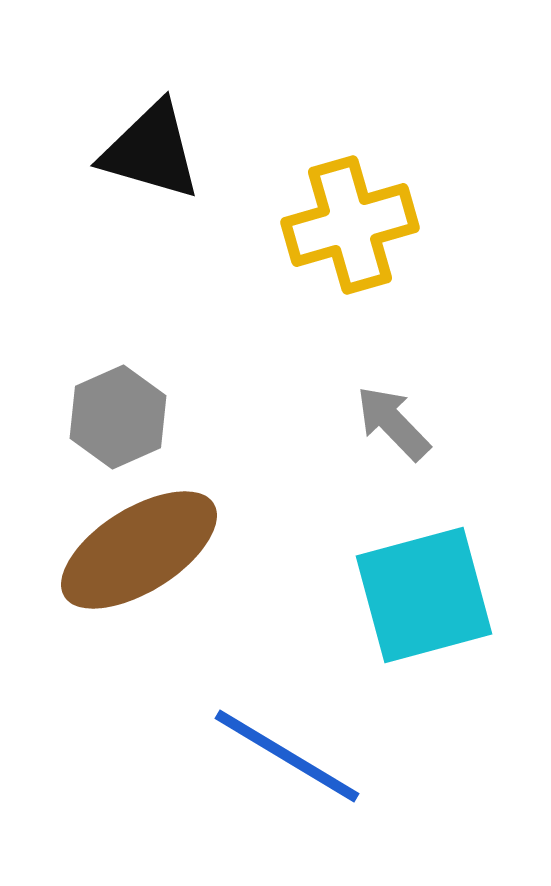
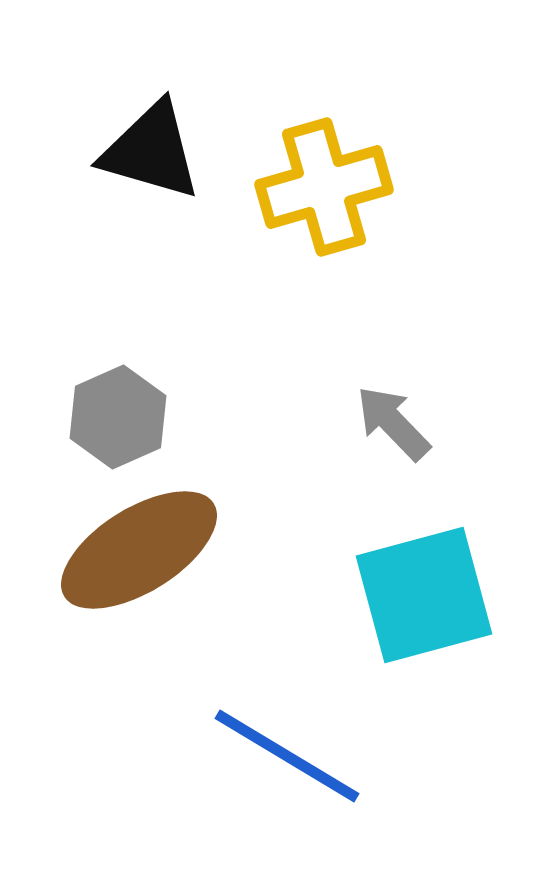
yellow cross: moved 26 px left, 38 px up
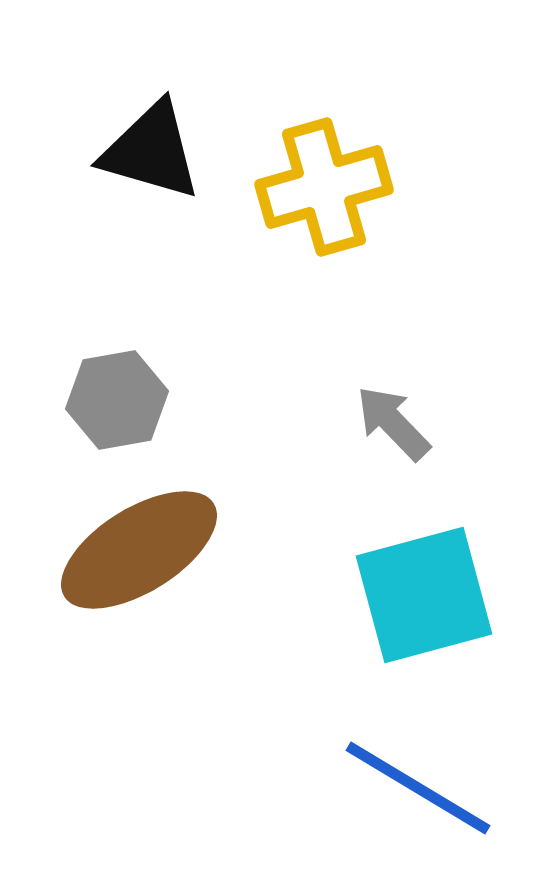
gray hexagon: moved 1 px left, 17 px up; rotated 14 degrees clockwise
blue line: moved 131 px right, 32 px down
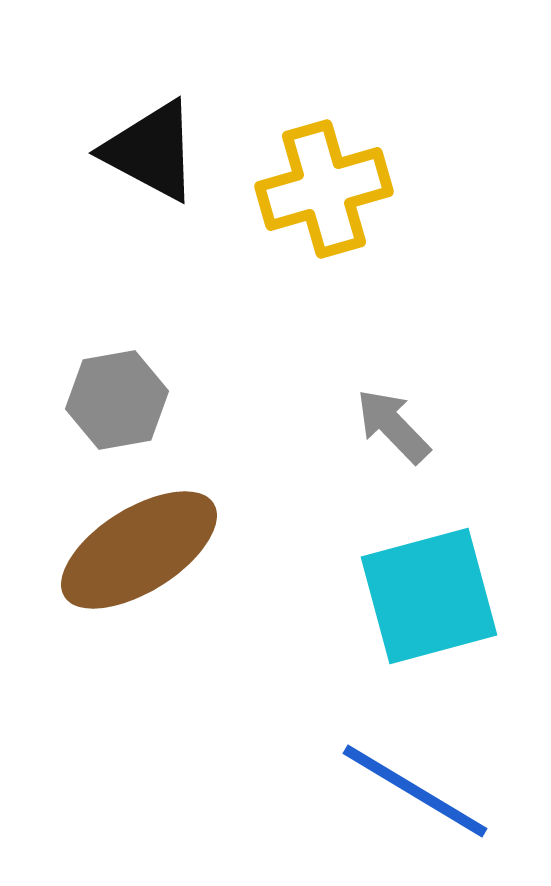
black triangle: rotated 12 degrees clockwise
yellow cross: moved 2 px down
gray arrow: moved 3 px down
cyan square: moved 5 px right, 1 px down
blue line: moved 3 px left, 3 px down
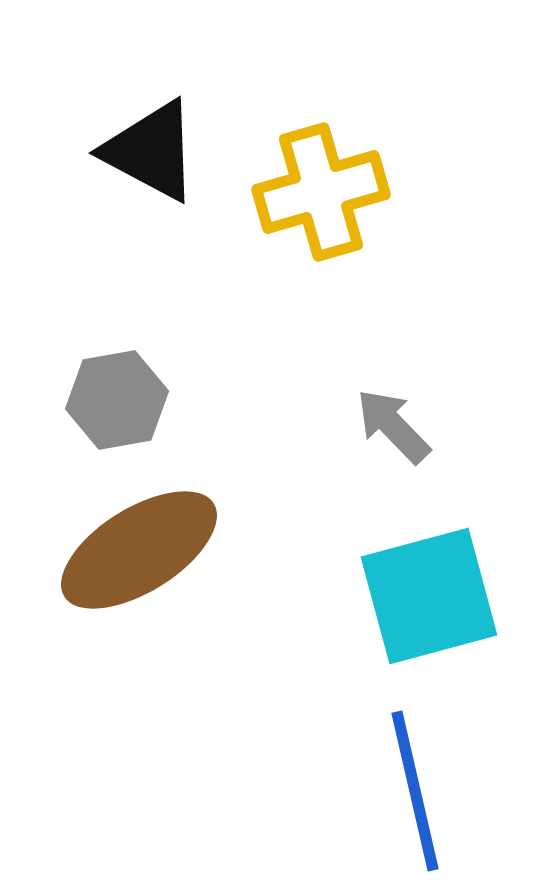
yellow cross: moved 3 px left, 3 px down
blue line: rotated 46 degrees clockwise
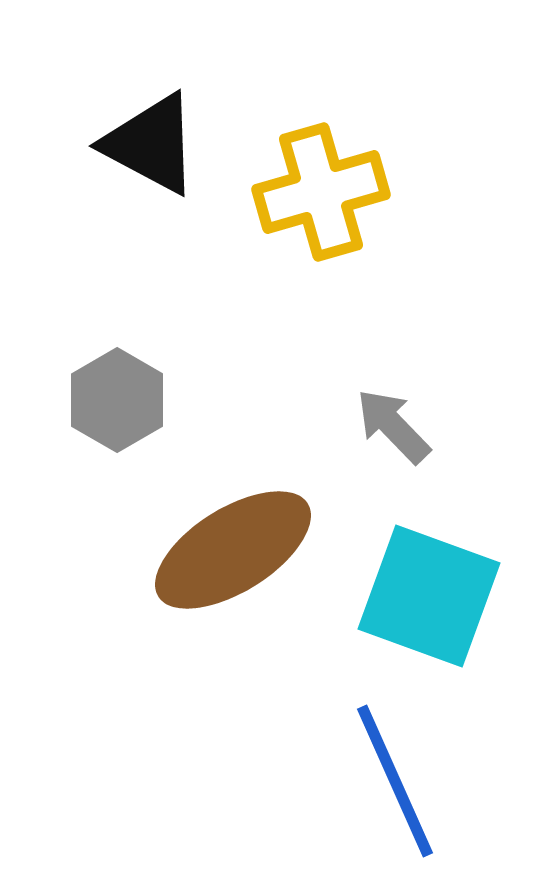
black triangle: moved 7 px up
gray hexagon: rotated 20 degrees counterclockwise
brown ellipse: moved 94 px right
cyan square: rotated 35 degrees clockwise
blue line: moved 20 px left, 10 px up; rotated 11 degrees counterclockwise
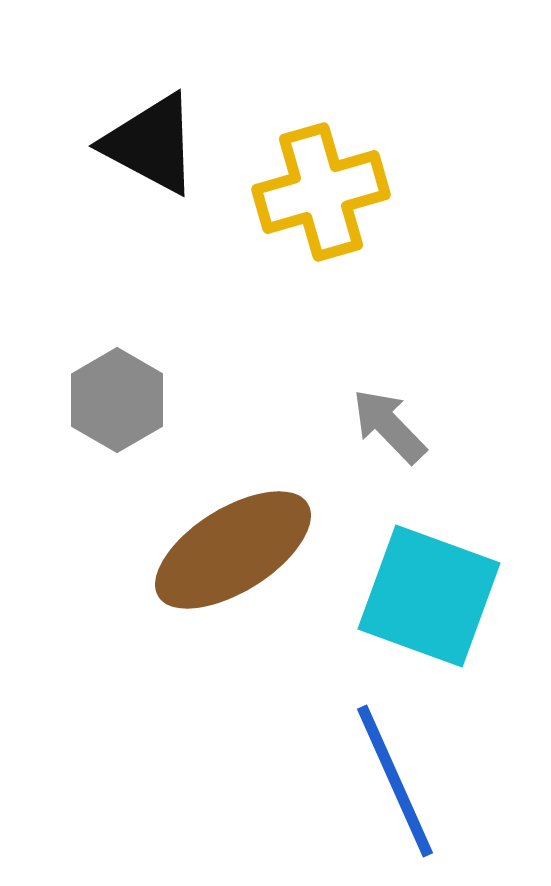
gray arrow: moved 4 px left
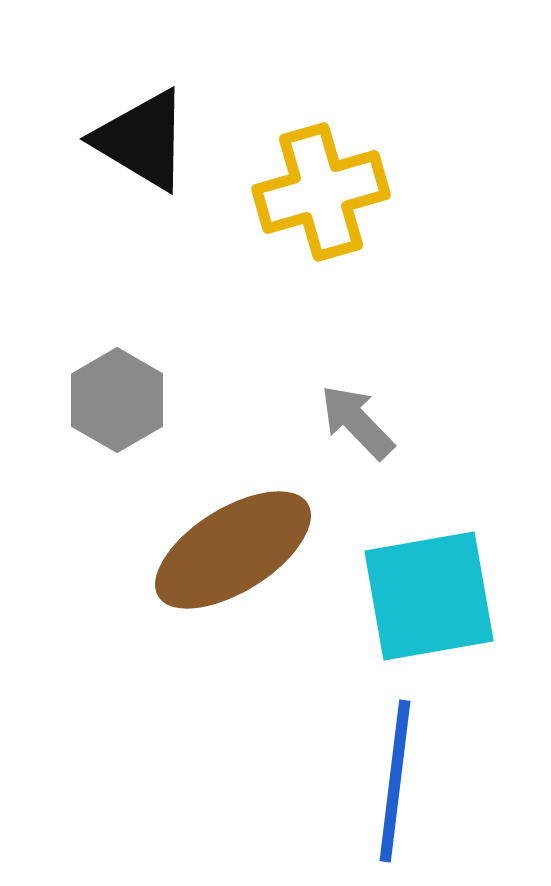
black triangle: moved 9 px left, 4 px up; rotated 3 degrees clockwise
gray arrow: moved 32 px left, 4 px up
cyan square: rotated 30 degrees counterclockwise
blue line: rotated 31 degrees clockwise
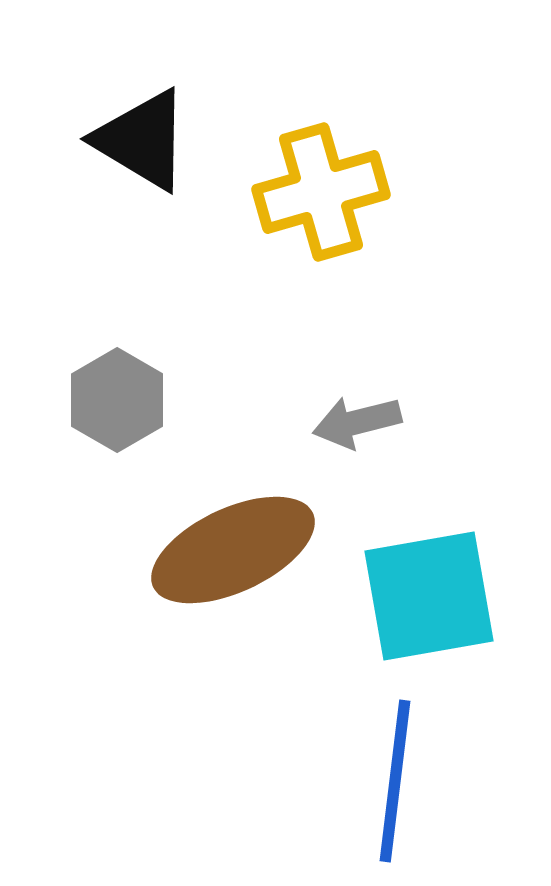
gray arrow: rotated 60 degrees counterclockwise
brown ellipse: rotated 7 degrees clockwise
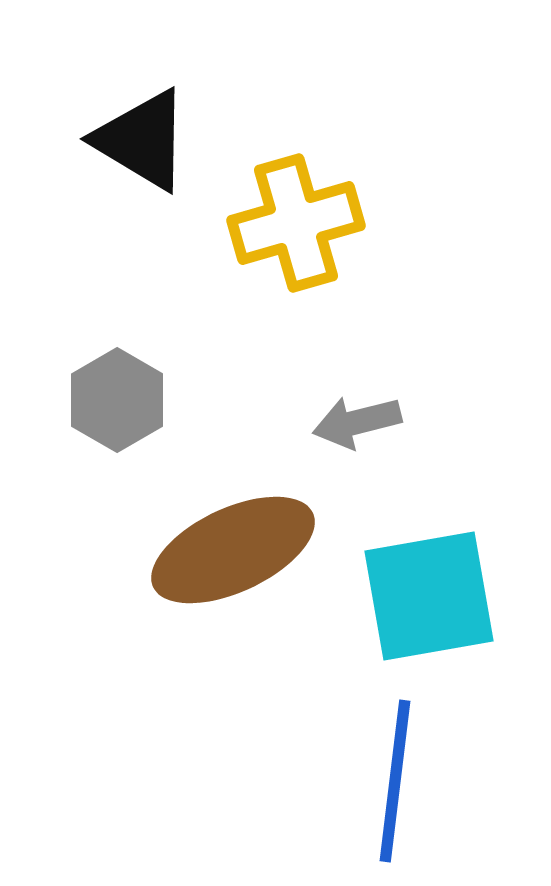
yellow cross: moved 25 px left, 31 px down
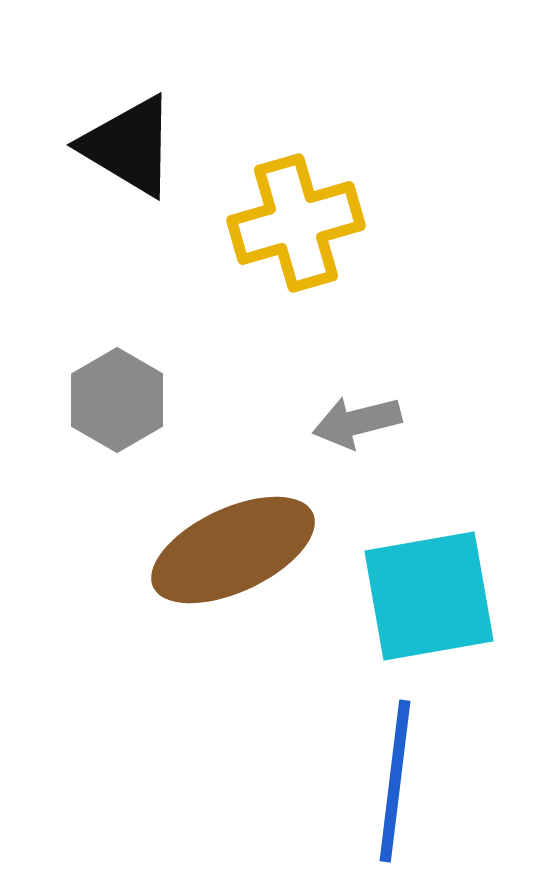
black triangle: moved 13 px left, 6 px down
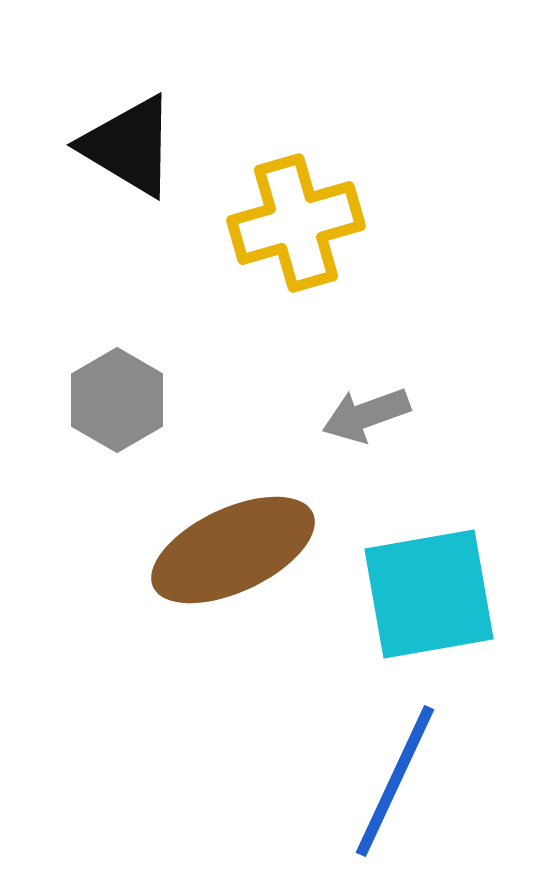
gray arrow: moved 9 px right, 7 px up; rotated 6 degrees counterclockwise
cyan square: moved 2 px up
blue line: rotated 18 degrees clockwise
